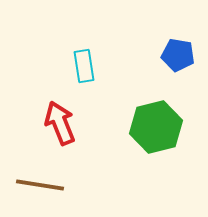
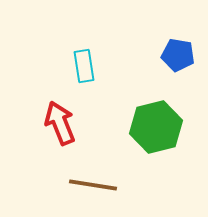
brown line: moved 53 px right
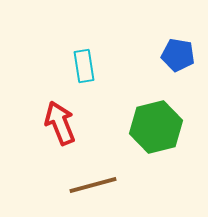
brown line: rotated 24 degrees counterclockwise
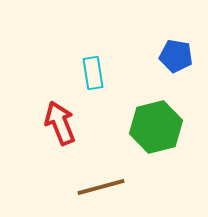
blue pentagon: moved 2 px left, 1 px down
cyan rectangle: moved 9 px right, 7 px down
brown line: moved 8 px right, 2 px down
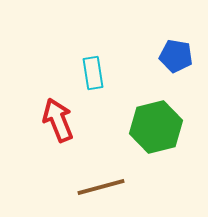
red arrow: moved 2 px left, 3 px up
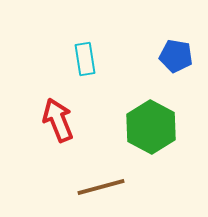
cyan rectangle: moved 8 px left, 14 px up
green hexagon: moved 5 px left; rotated 18 degrees counterclockwise
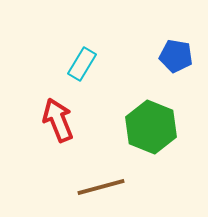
cyan rectangle: moved 3 px left, 5 px down; rotated 40 degrees clockwise
green hexagon: rotated 6 degrees counterclockwise
